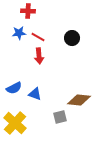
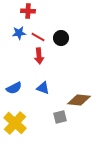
black circle: moved 11 px left
blue triangle: moved 8 px right, 6 px up
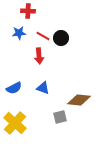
red line: moved 5 px right, 1 px up
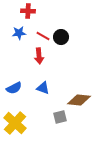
black circle: moved 1 px up
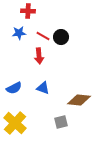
gray square: moved 1 px right, 5 px down
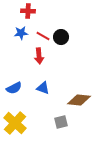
blue star: moved 2 px right
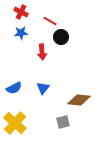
red cross: moved 7 px left, 1 px down; rotated 24 degrees clockwise
red line: moved 7 px right, 15 px up
red arrow: moved 3 px right, 4 px up
blue triangle: rotated 48 degrees clockwise
gray square: moved 2 px right
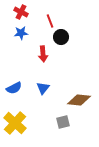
red line: rotated 40 degrees clockwise
red arrow: moved 1 px right, 2 px down
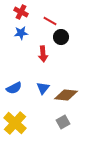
red line: rotated 40 degrees counterclockwise
brown diamond: moved 13 px left, 5 px up
gray square: rotated 16 degrees counterclockwise
